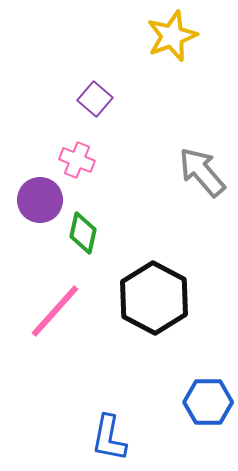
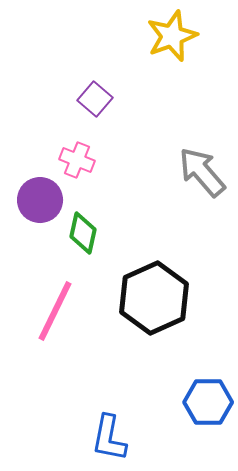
black hexagon: rotated 8 degrees clockwise
pink line: rotated 16 degrees counterclockwise
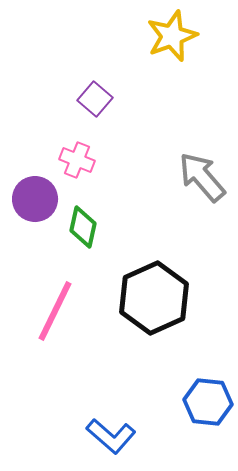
gray arrow: moved 5 px down
purple circle: moved 5 px left, 1 px up
green diamond: moved 6 px up
blue hexagon: rotated 6 degrees clockwise
blue L-shape: moved 2 px right, 2 px up; rotated 60 degrees counterclockwise
